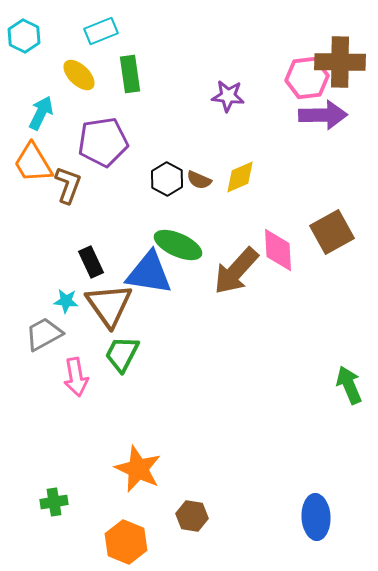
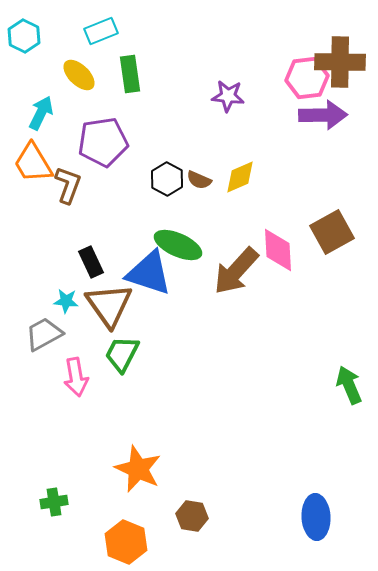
blue triangle: rotated 9 degrees clockwise
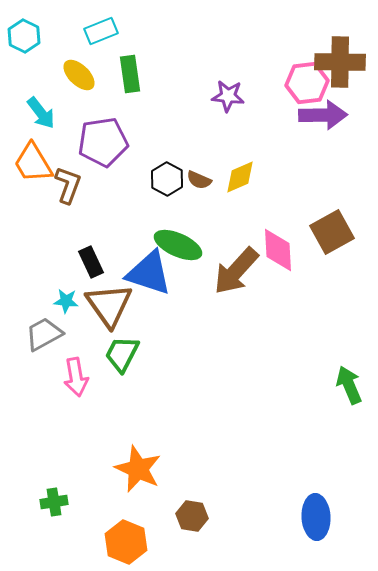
pink hexagon: moved 5 px down
cyan arrow: rotated 116 degrees clockwise
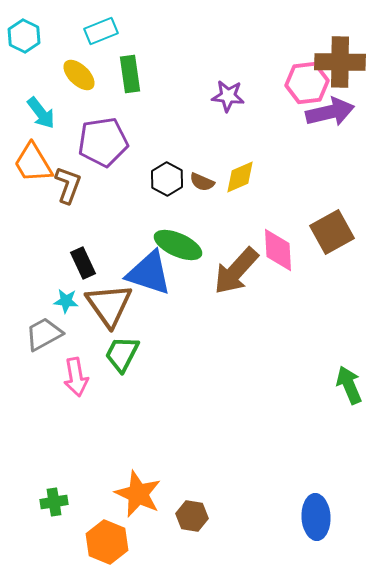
purple arrow: moved 7 px right, 3 px up; rotated 12 degrees counterclockwise
brown semicircle: moved 3 px right, 2 px down
black rectangle: moved 8 px left, 1 px down
orange star: moved 25 px down
orange hexagon: moved 19 px left
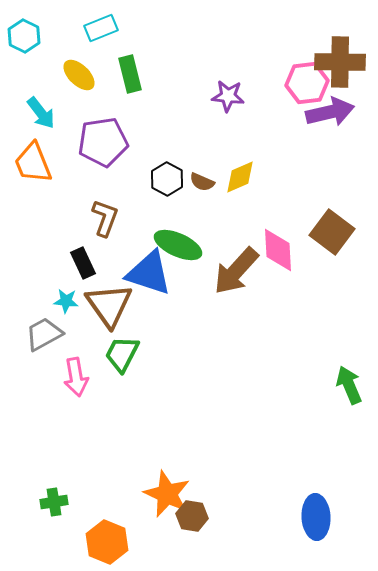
cyan rectangle: moved 3 px up
green rectangle: rotated 6 degrees counterclockwise
orange trapezoid: rotated 9 degrees clockwise
brown L-shape: moved 37 px right, 33 px down
brown square: rotated 24 degrees counterclockwise
orange star: moved 29 px right
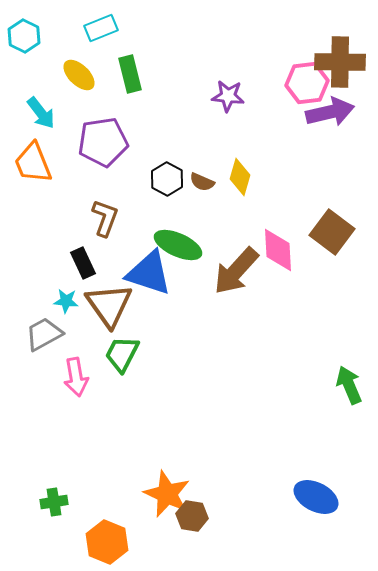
yellow diamond: rotated 51 degrees counterclockwise
blue ellipse: moved 20 px up; rotated 60 degrees counterclockwise
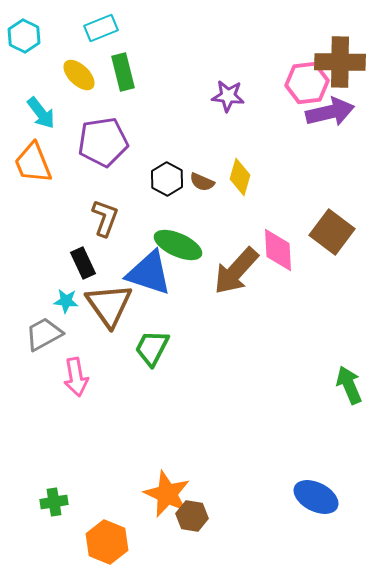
green rectangle: moved 7 px left, 2 px up
green trapezoid: moved 30 px right, 6 px up
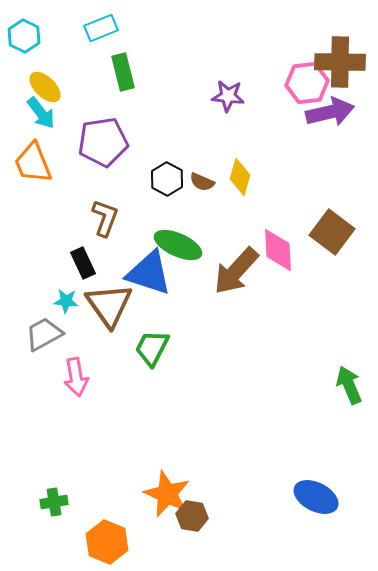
yellow ellipse: moved 34 px left, 12 px down
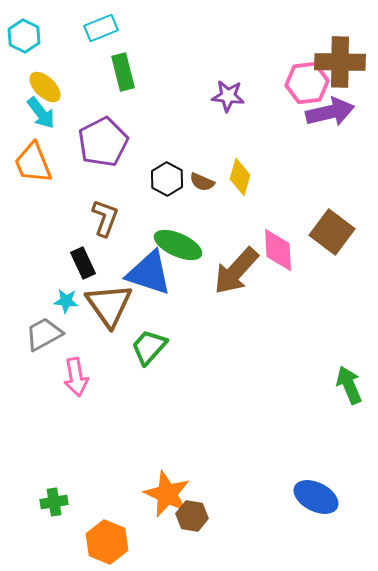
purple pentagon: rotated 18 degrees counterclockwise
green trapezoid: moved 3 px left, 1 px up; rotated 15 degrees clockwise
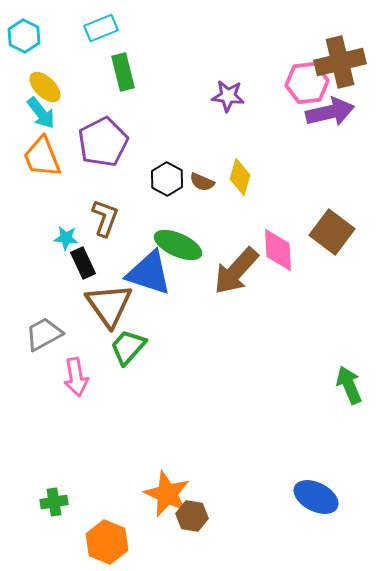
brown cross: rotated 15 degrees counterclockwise
orange trapezoid: moved 9 px right, 6 px up
cyan star: moved 63 px up
green trapezoid: moved 21 px left
